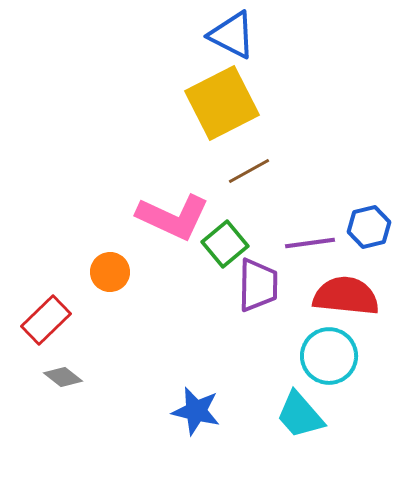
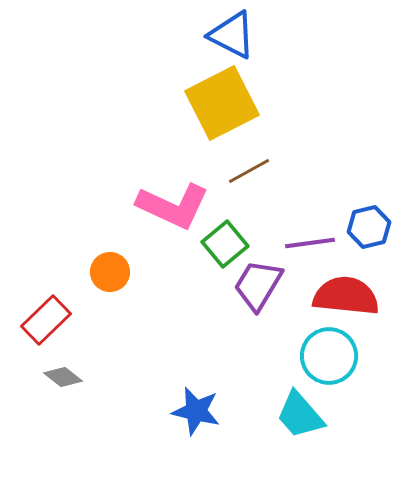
pink L-shape: moved 11 px up
purple trapezoid: rotated 150 degrees counterclockwise
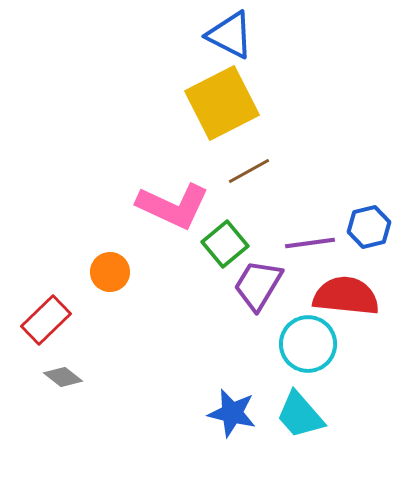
blue triangle: moved 2 px left
cyan circle: moved 21 px left, 12 px up
blue star: moved 36 px right, 2 px down
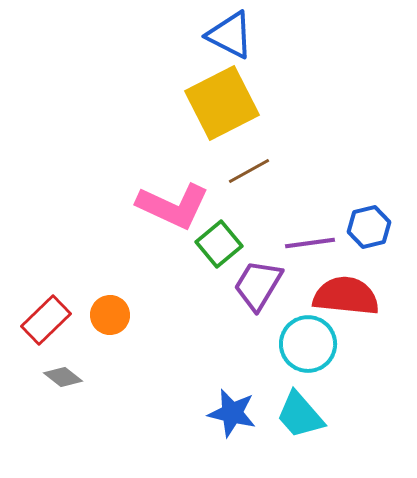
green square: moved 6 px left
orange circle: moved 43 px down
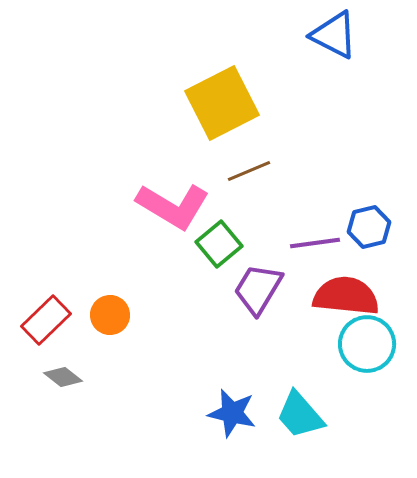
blue triangle: moved 104 px right
brown line: rotated 6 degrees clockwise
pink L-shape: rotated 6 degrees clockwise
purple line: moved 5 px right
purple trapezoid: moved 4 px down
cyan circle: moved 59 px right
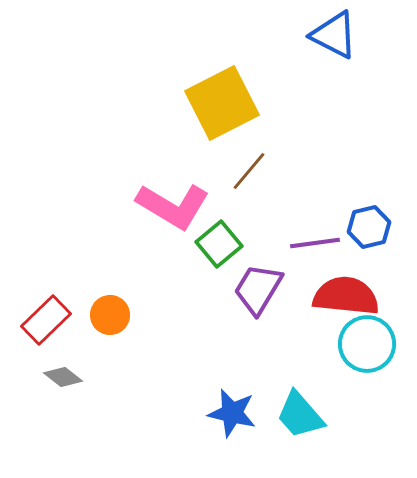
brown line: rotated 27 degrees counterclockwise
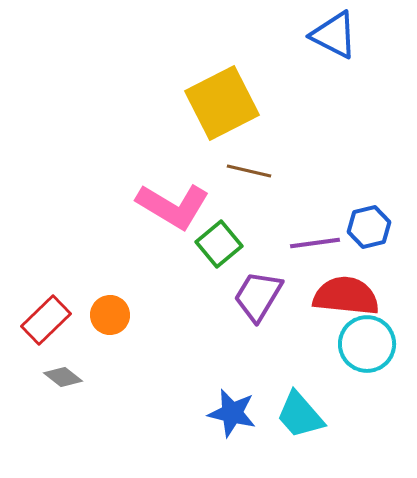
brown line: rotated 63 degrees clockwise
purple trapezoid: moved 7 px down
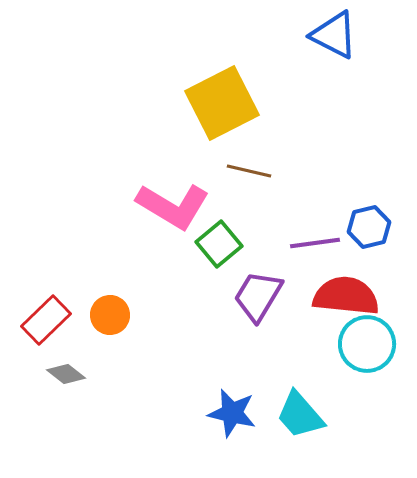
gray diamond: moved 3 px right, 3 px up
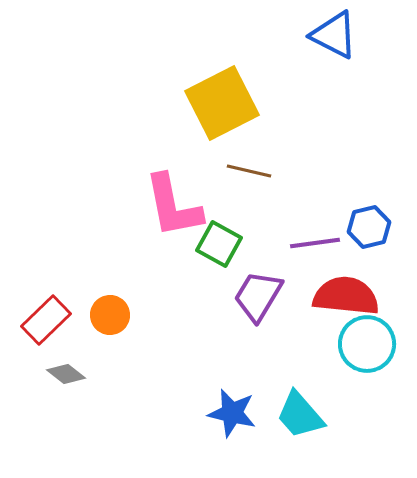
pink L-shape: rotated 48 degrees clockwise
green square: rotated 21 degrees counterclockwise
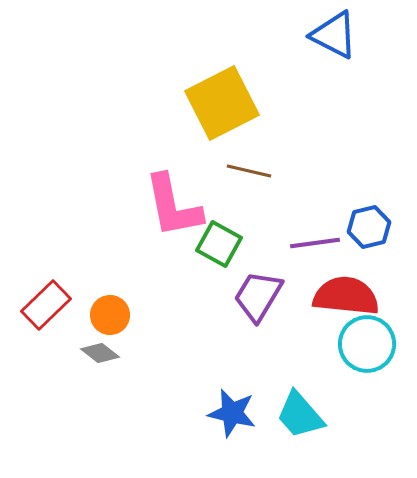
red rectangle: moved 15 px up
gray diamond: moved 34 px right, 21 px up
